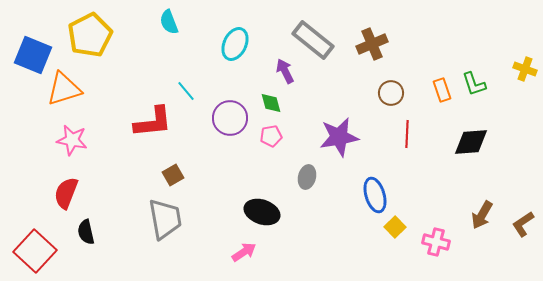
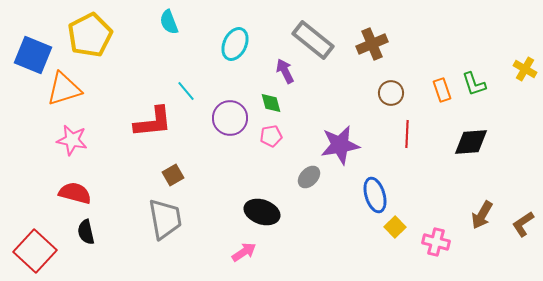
yellow cross: rotated 10 degrees clockwise
purple star: moved 1 px right, 8 px down
gray ellipse: moved 2 px right; rotated 30 degrees clockwise
red semicircle: moved 9 px right; rotated 84 degrees clockwise
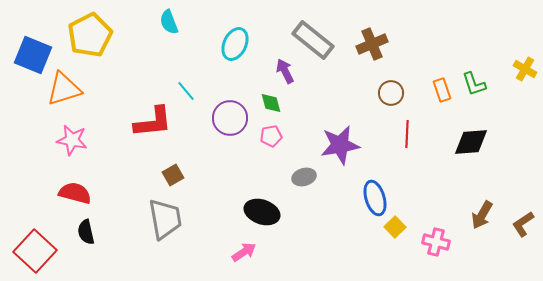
gray ellipse: moved 5 px left; rotated 30 degrees clockwise
blue ellipse: moved 3 px down
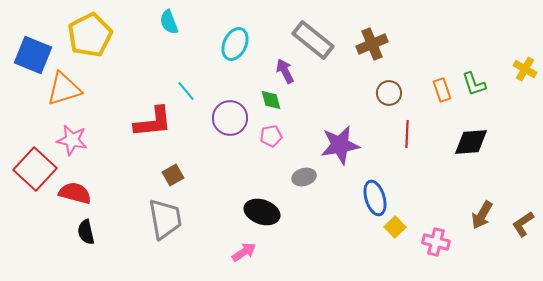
brown circle: moved 2 px left
green diamond: moved 3 px up
red square: moved 82 px up
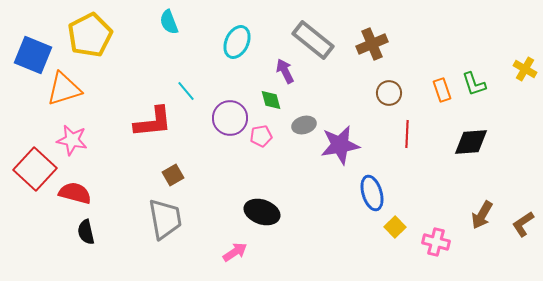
cyan ellipse: moved 2 px right, 2 px up
pink pentagon: moved 10 px left
gray ellipse: moved 52 px up
blue ellipse: moved 3 px left, 5 px up
pink arrow: moved 9 px left
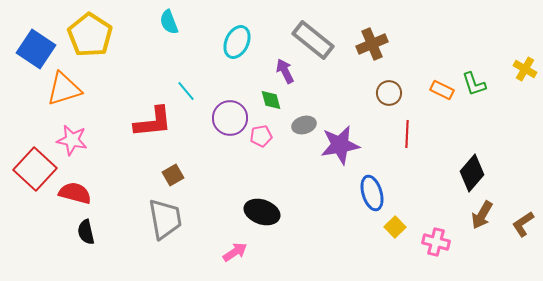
yellow pentagon: rotated 12 degrees counterclockwise
blue square: moved 3 px right, 6 px up; rotated 12 degrees clockwise
orange rectangle: rotated 45 degrees counterclockwise
black diamond: moved 1 px right, 31 px down; rotated 45 degrees counterclockwise
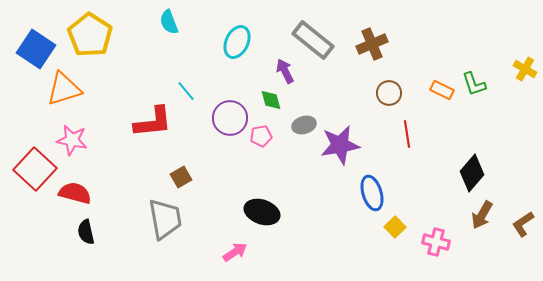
red line: rotated 12 degrees counterclockwise
brown square: moved 8 px right, 2 px down
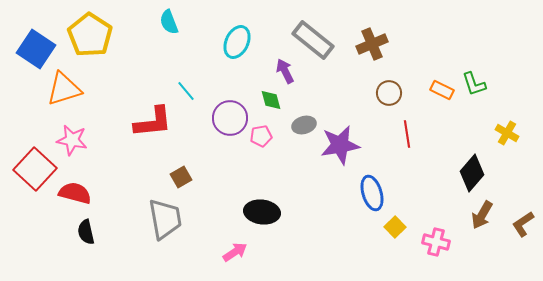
yellow cross: moved 18 px left, 64 px down
black ellipse: rotated 12 degrees counterclockwise
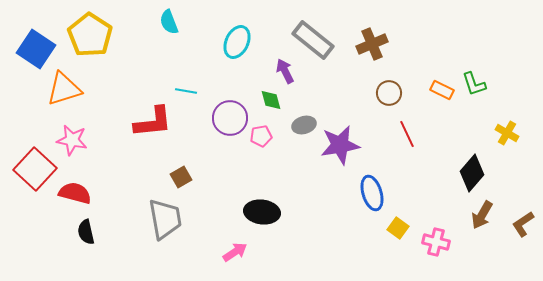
cyan line: rotated 40 degrees counterclockwise
red line: rotated 16 degrees counterclockwise
yellow square: moved 3 px right, 1 px down; rotated 10 degrees counterclockwise
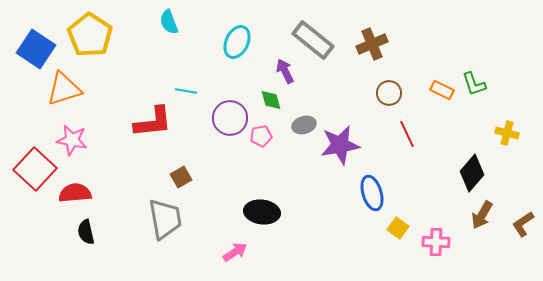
yellow cross: rotated 15 degrees counterclockwise
red semicircle: rotated 20 degrees counterclockwise
pink cross: rotated 12 degrees counterclockwise
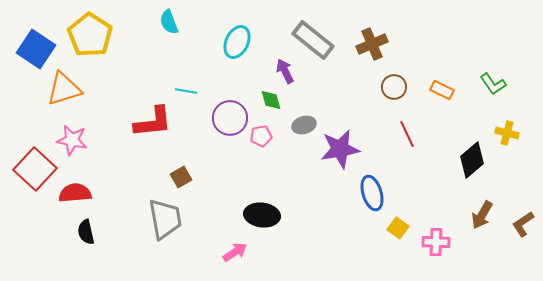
green L-shape: moved 19 px right; rotated 16 degrees counterclockwise
brown circle: moved 5 px right, 6 px up
purple star: moved 4 px down
black diamond: moved 13 px up; rotated 9 degrees clockwise
black ellipse: moved 3 px down
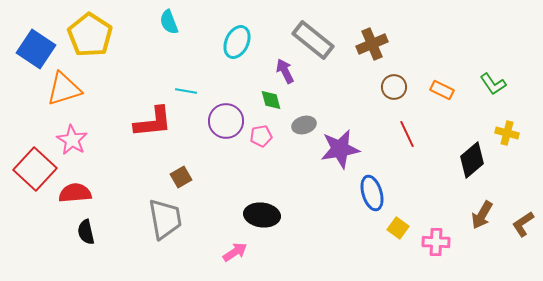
purple circle: moved 4 px left, 3 px down
pink star: rotated 20 degrees clockwise
